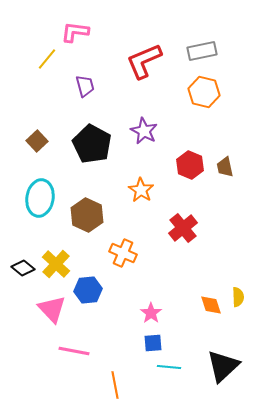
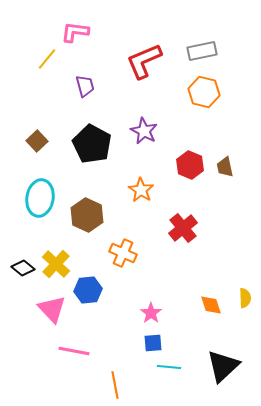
yellow semicircle: moved 7 px right, 1 px down
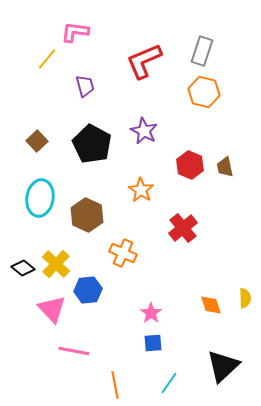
gray rectangle: rotated 60 degrees counterclockwise
cyan line: moved 16 px down; rotated 60 degrees counterclockwise
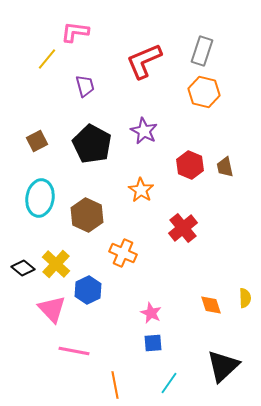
brown square: rotated 15 degrees clockwise
blue hexagon: rotated 20 degrees counterclockwise
pink star: rotated 10 degrees counterclockwise
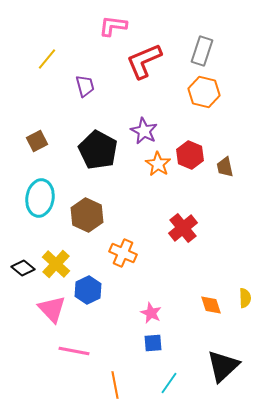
pink L-shape: moved 38 px right, 6 px up
black pentagon: moved 6 px right, 6 px down
red hexagon: moved 10 px up
orange star: moved 17 px right, 26 px up
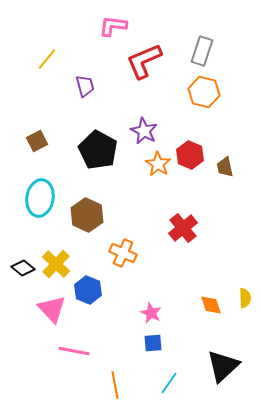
blue hexagon: rotated 12 degrees counterclockwise
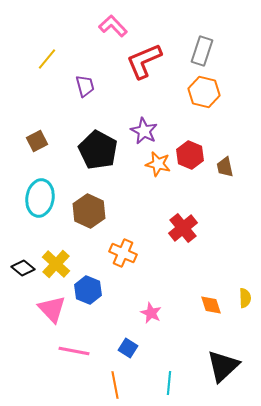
pink L-shape: rotated 40 degrees clockwise
orange star: rotated 20 degrees counterclockwise
brown hexagon: moved 2 px right, 4 px up
blue square: moved 25 px left, 5 px down; rotated 36 degrees clockwise
cyan line: rotated 30 degrees counterclockwise
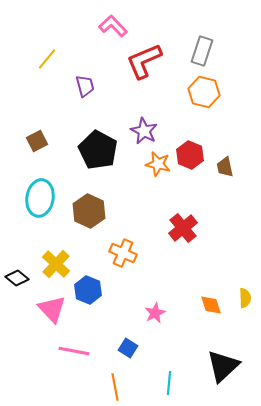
black diamond: moved 6 px left, 10 px down
pink star: moved 4 px right; rotated 20 degrees clockwise
orange line: moved 2 px down
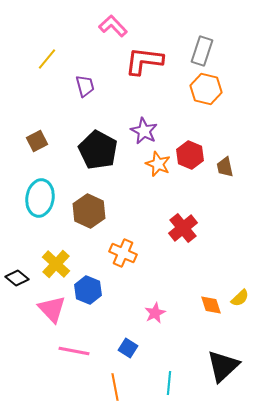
red L-shape: rotated 30 degrees clockwise
orange hexagon: moved 2 px right, 3 px up
orange star: rotated 10 degrees clockwise
yellow semicircle: moved 5 px left; rotated 48 degrees clockwise
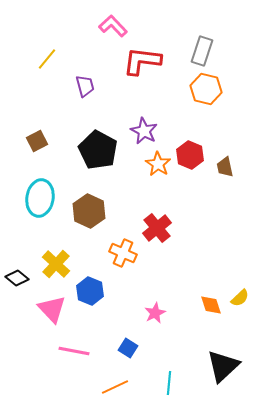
red L-shape: moved 2 px left
orange star: rotated 10 degrees clockwise
red cross: moved 26 px left
blue hexagon: moved 2 px right, 1 px down
orange line: rotated 76 degrees clockwise
